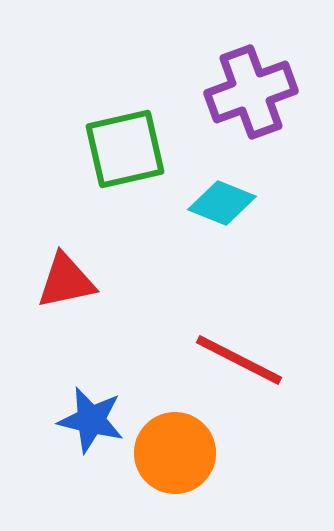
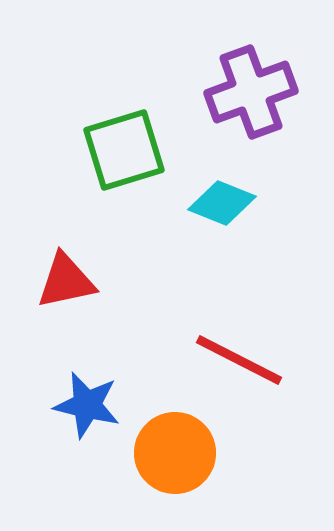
green square: moved 1 px left, 1 px down; rotated 4 degrees counterclockwise
blue star: moved 4 px left, 15 px up
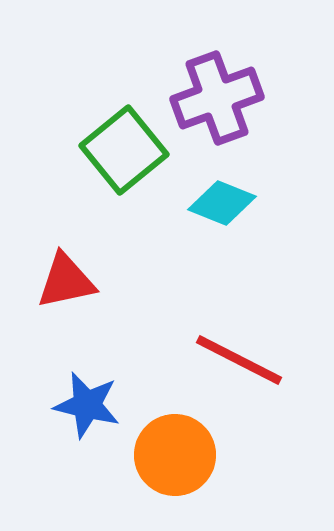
purple cross: moved 34 px left, 6 px down
green square: rotated 22 degrees counterclockwise
orange circle: moved 2 px down
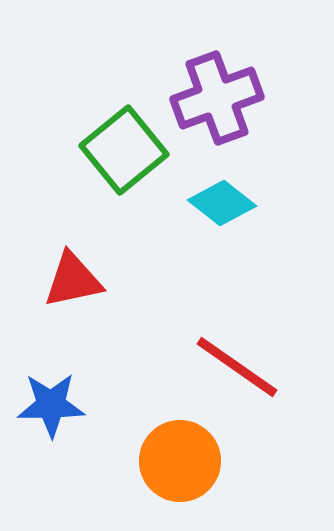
cyan diamond: rotated 16 degrees clockwise
red triangle: moved 7 px right, 1 px up
red line: moved 2 px left, 7 px down; rotated 8 degrees clockwise
blue star: moved 36 px left; rotated 14 degrees counterclockwise
orange circle: moved 5 px right, 6 px down
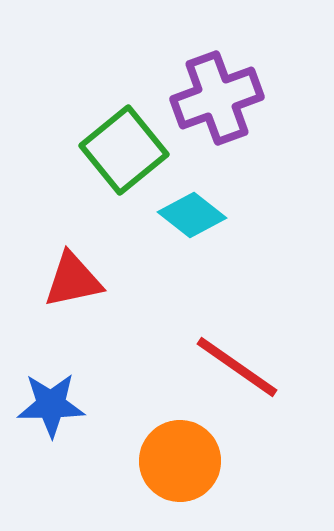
cyan diamond: moved 30 px left, 12 px down
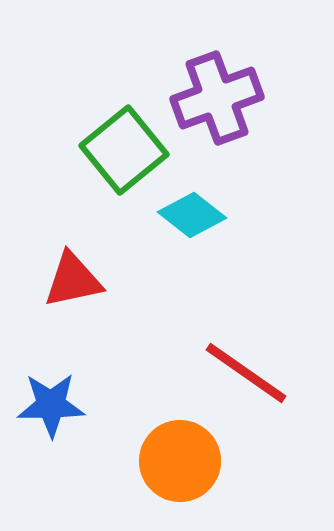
red line: moved 9 px right, 6 px down
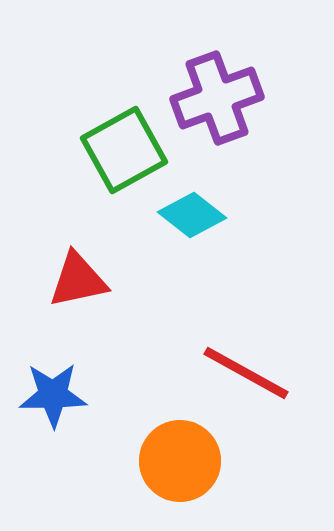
green square: rotated 10 degrees clockwise
red triangle: moved 5 px right
red line: rotated 6 degrees counterclockwise
blue star: moved 2 px right, 10 px up
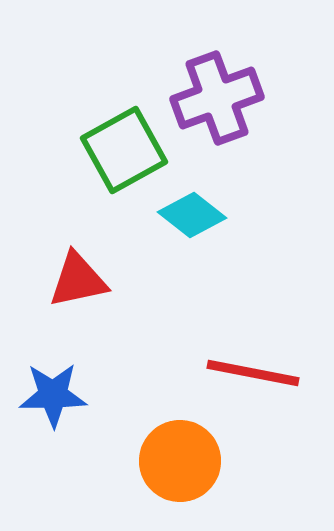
red line: moved 7 px right; rotated 18 degrees counterclockwise
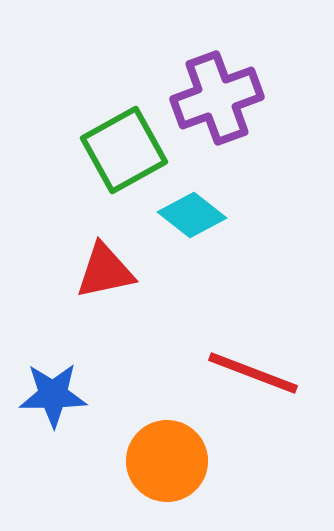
red triangle: moved 27 px right, 9 px up
red line: rotated 10 degrees clockwise
orange circle: moved 13 px left
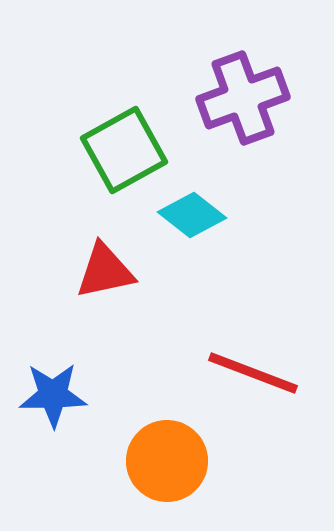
purple cross: moved 26 px right
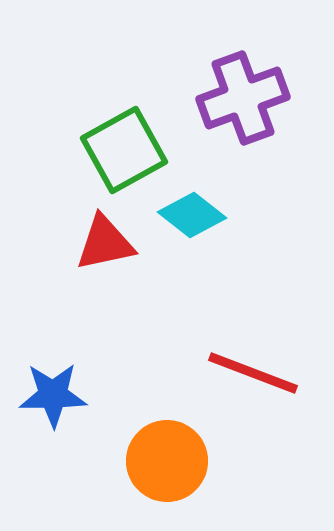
red triangle: moved 28 px up
